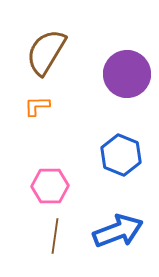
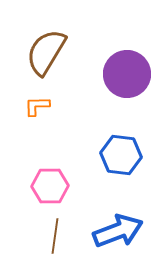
blue hexagon: rotated 15 degrees counterclockwise
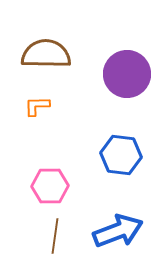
brown semicircle: moved 2 px down; rotated 60 degrees clockwise
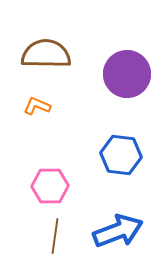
orange L-shape: rotated 24 degrees clockwise
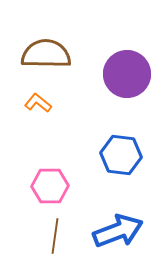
orange L-shape: moved 1 px right, 3 px up; rotated 16 degrees clockwise
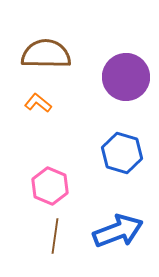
purple circle: moved 1 px left, 3 px down
blue hexagon: moved 1 px right, 2 px up; rotated 9 degrees clockwise
pink hexagon: rotated 24 degrees clockwise
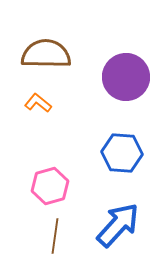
blue hexagon: rotated 12 degrees counterclockwise
pink hexagon: rotated 21 degrees clockwise
blue arrow: moved 6 px up; rotated 27 degrees counterclockwise
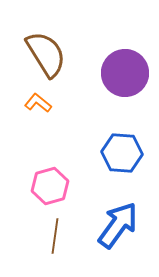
brown semicircle: rotated 57 degrees clockwise
purple circle: moved 1 px left, 4 px up
blue arrow: rotated 6 degrees counterclockwise
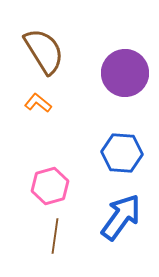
brown semicircle: moved 2 px left, 3 px up
blue arrow: moved 3 px right, 8 px up
